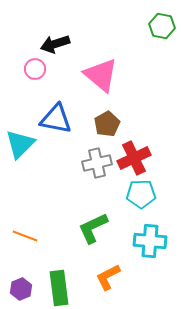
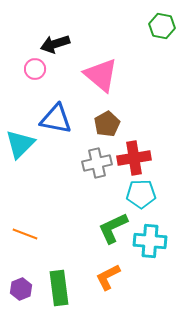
red cross: rotated 16 degrees clockwise
green L-shape: moved 20 px right
orange line: moved 2 px up
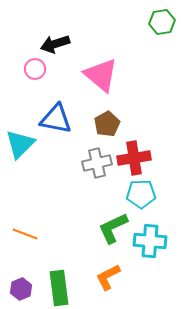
green hexagon: moved 4 px up; rotated 20 degrees counterclockwise
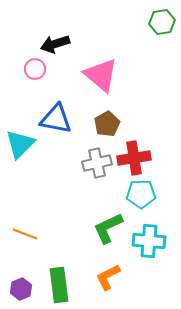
green L-shape: moved 5 px left
cyan cross: moved 1 px left
green rectangle: moved 3 px up
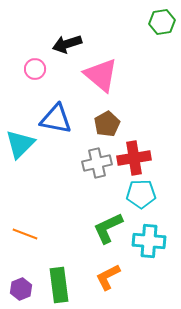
black arrow: moved 12 px right
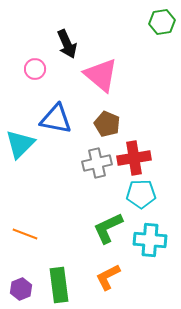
black arrow: rotated 96 degrees counterclockwise
brown pentagon: rotated 20 degrees counterclockwise
cyan cross: moved 1 px right, 1 px up
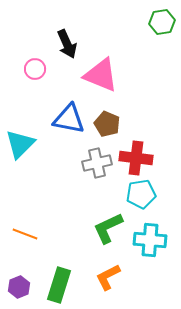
pink triangle: rotated 18 degrees counterclockwise
blue triangle: moved 13 px right
red cross: moved 2 px right; rotated 16 degrees clockwise
cyan pentagon: rotated 8 degrees counterclockwise
green rectangle: rotated 24 degrees clockwise
purple hexagon: moved 2 px left, 2 px up
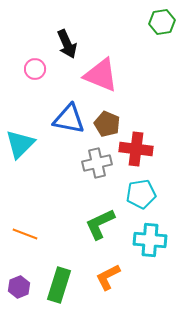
red cross: moved 9 px up
green L-shape: moved 8 px left, 4 px up
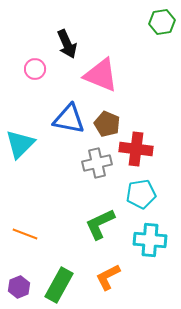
green rectangle: rotated 12 degrees clockwise
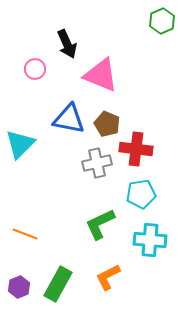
green hexagon: moved 1 px up; rotated 15 degrees counterclockwise
green rectangle: moved 1 px left, 1 px up
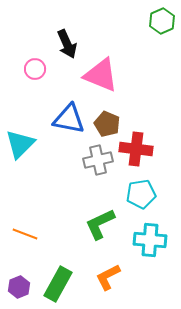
gray cross: moved 1 px right, 3 px up
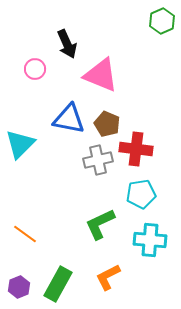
orange line: rotated 15 degrees clockwise
